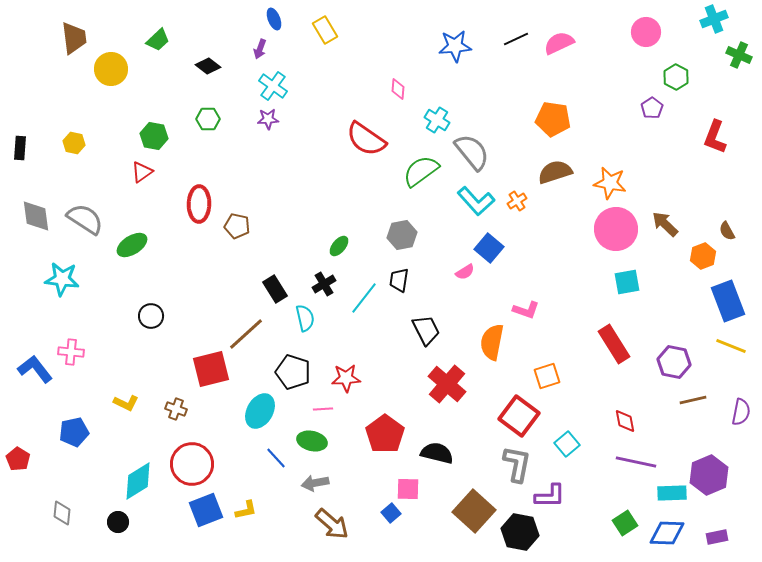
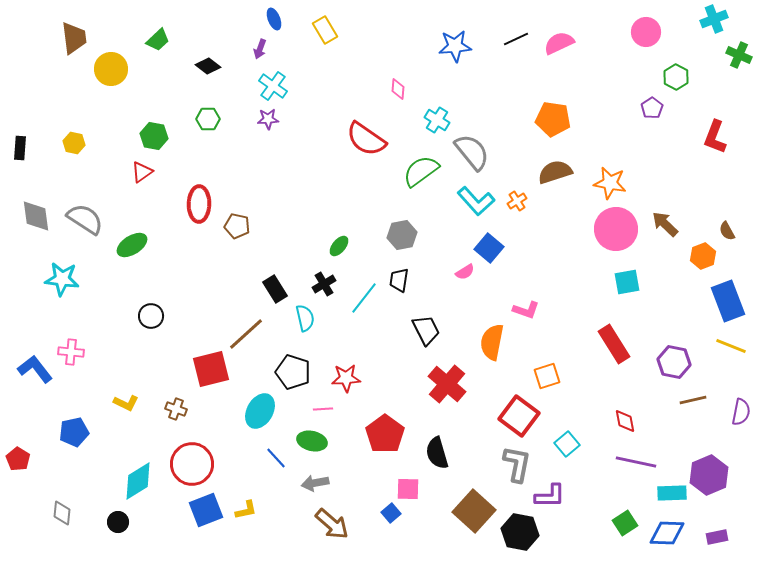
black semicircle at (437, 453): rotated 120 degrees counterclockwise
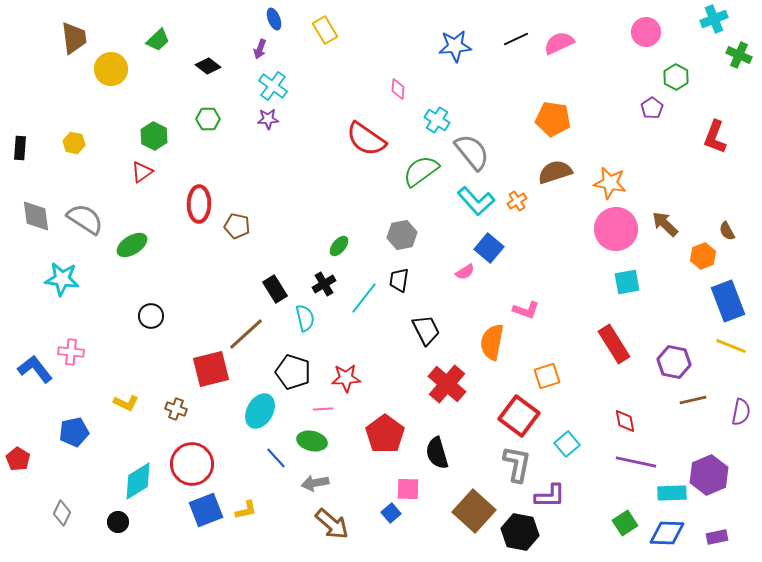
green hexagon at (154, 136): rotated 16 degrees clockwise
gray diamond at (62, 513): rotated 20 degrees clockwise
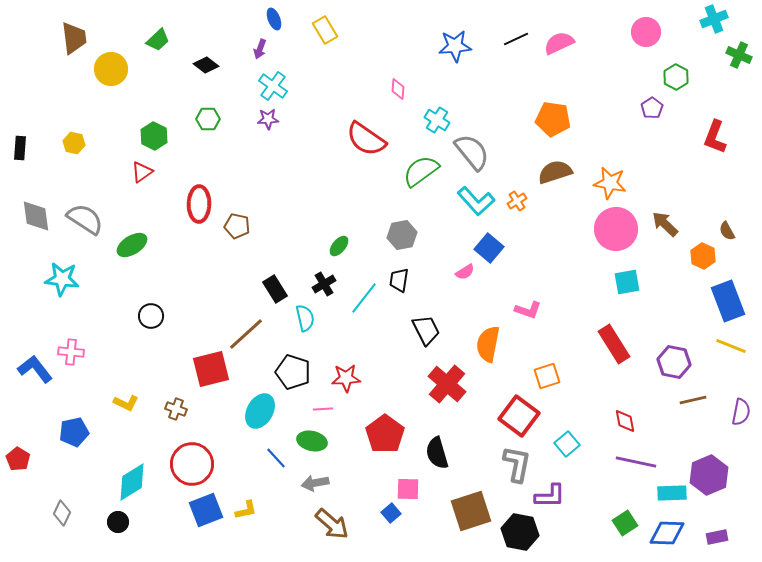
black diamond at (208, 66): moved 2 px left, 1 px up
orange hexagon at (703, 256): rotated 15 degrees counterclockwise
pink L-shape at (526, 310): moved 2 px right
orange semicircle at (492, 342): moved 4 px left, 2 px down
cyan diamond at (138, 481): moved 6 px left, 1 px down
brown square at (474, 511): moved 3 px left; rotated 30 degrees clockwise
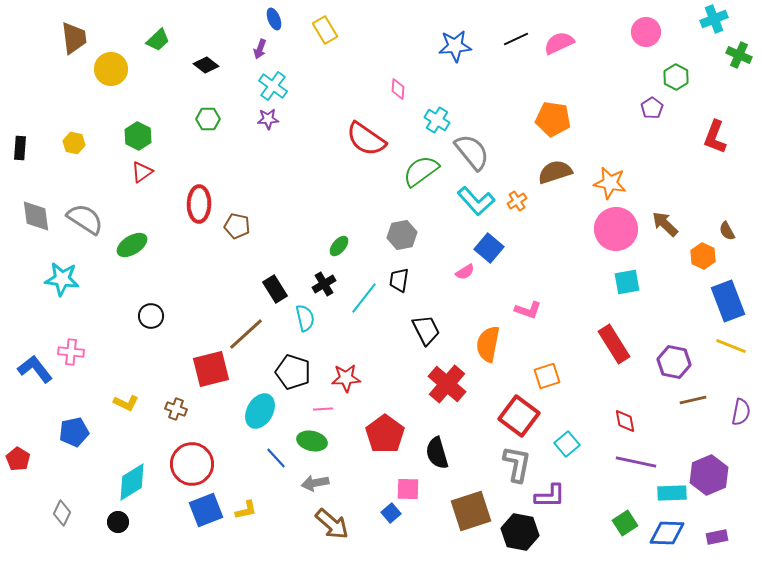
green hexagon at (154, 136): moved 16 px left
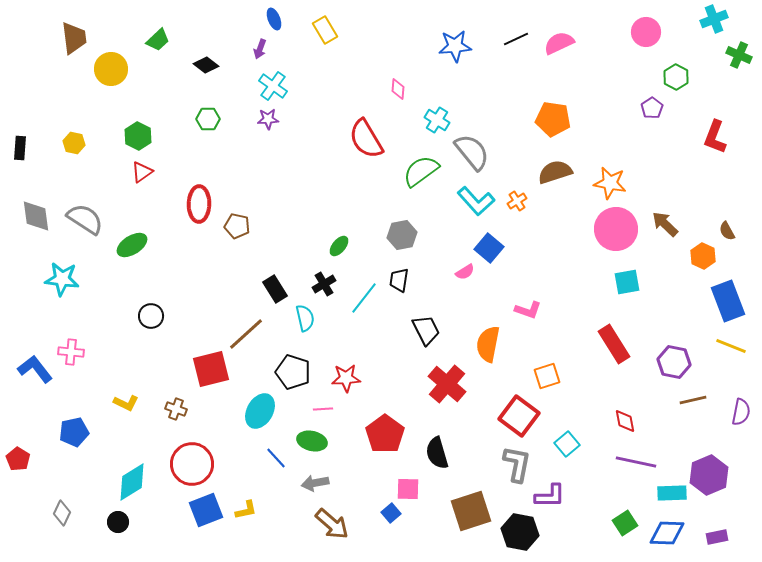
red semicircle at (366, 139): rotated 24 degrees clockwise
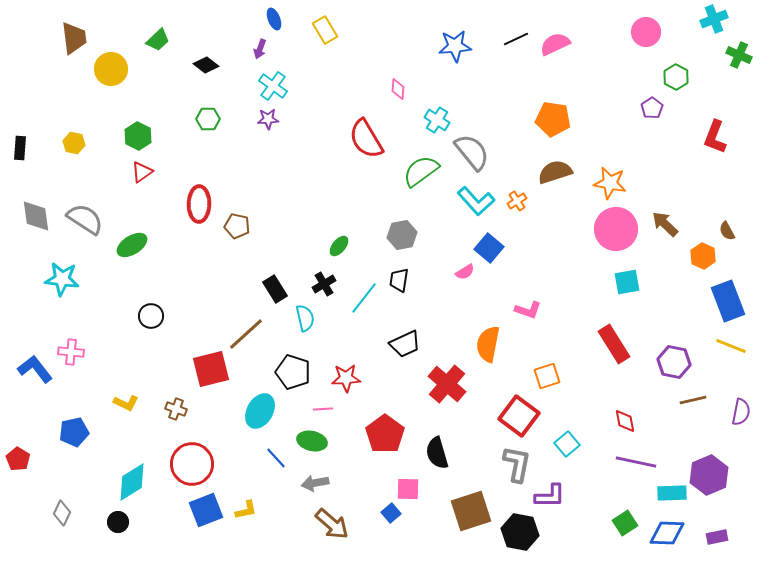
pink semicircle at (559, 43): moved 4 px left, 1 px down
black trapezoid at (426, 330): moved 21 px left, 14 px down; rotated 92 degrees clockwise
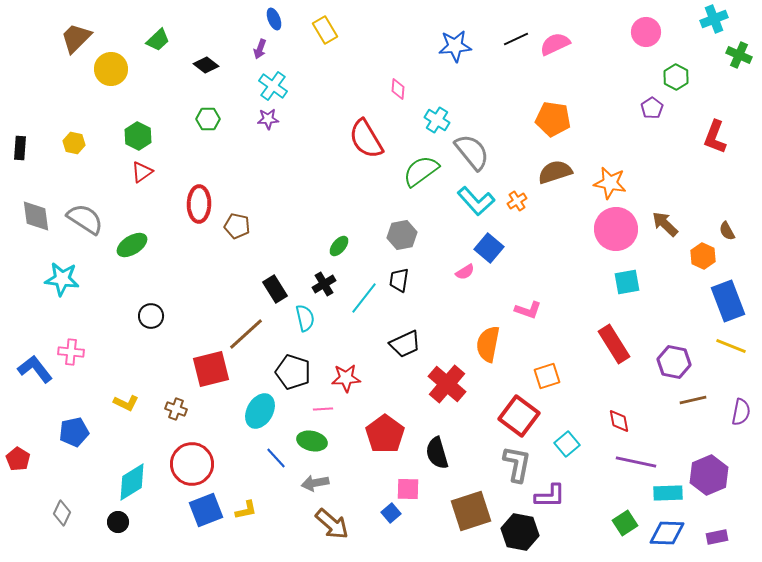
brown trapezoid at (74, 38): moved 2 px right; rotated 128 degrees counterclockwise
red diamond at (625, 421): moved 6 px left
cyan rectangle at (672, 493): moved 4 px left
